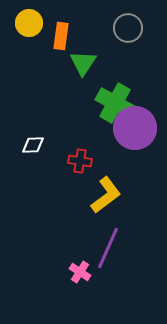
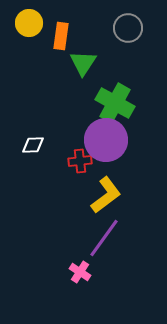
purple circle: moved 29 px left, 12 px down
red cross: rotated 15 degrees counterclockwise
purple line: moved 4 px left, 10 px up; rotated 12 degrees clockwise
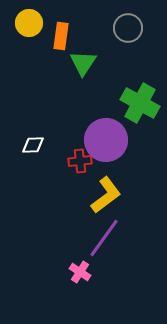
green cross: moved 25 px right
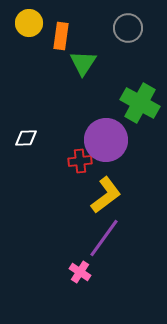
white diamond: moved 7 px left, 7 px up
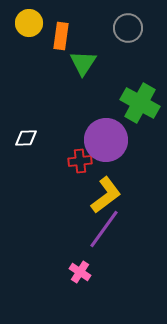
purple line: moved 9 px up
